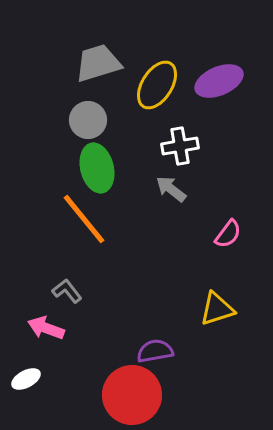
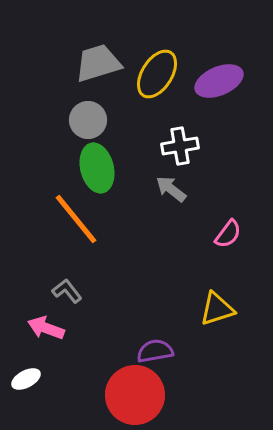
yellow ellipse: moved 11 px up
orange line: moved 8 px left
red circle: moved 3 px right
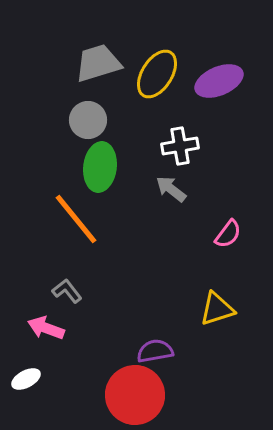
green ellipse: moved 3 px right, 1 px up; rotated 21 degrees clockwise
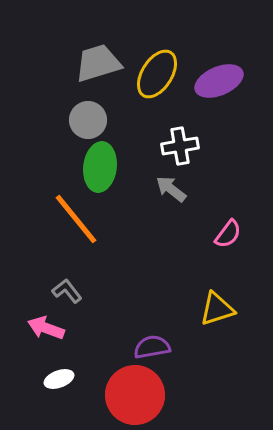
purple semicircle: moved 3 px left, 4 px up
white ellipse: moved 33 px right; rotated 8 degrees clockwise
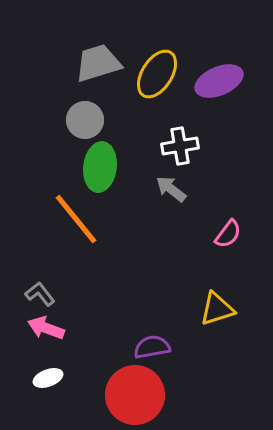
gray circle: moved 3 px left
gray L-shape: moved 27 px left, 3 px down
white ellipse: moved 11 px left, 1 px up
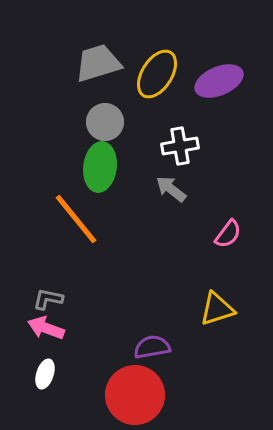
gray circle: moved 20 px right, 2 px down
gray L-shape: moved 8 px right, 5 px down; rotated 40 degrees counterclockwise
white ellipse: moved 3 px left, 4 px up; rotated 52 degrees counterclockwise
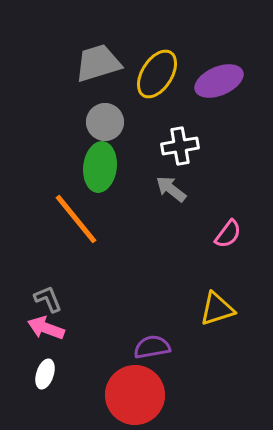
gray L-shape: rotated 56 degrees clockwise
